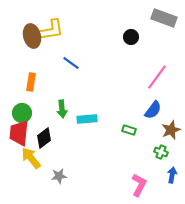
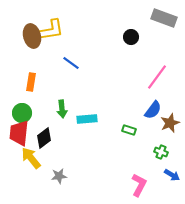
brown star: moved 1 px left, 7 px up
blue arrow: rotated 112 degrees clockwise
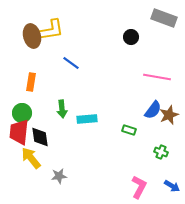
pink line: rotated 64 degrees clockwise
brown star: moved 1 px left, 8 px up
red trapezoid: moved 1 px up
black diamond: moved 4 px left, 1 px up; rotated 60 degrees counterclockwise
blue arrow: moved 11 px down
pink L-shape: moved 2 px down
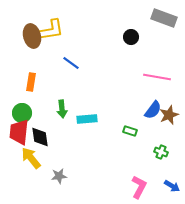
green rectangle: moved 1 px right, 1 px down
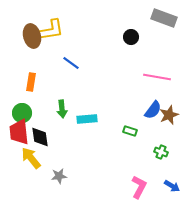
red trapezoid: rotated 12 degrees counterclockwise
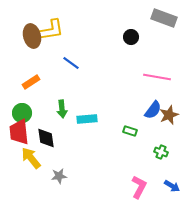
orange rectangle: rotated 48 degrees clockwise
black diamond: moved 6 px right, 1 px down
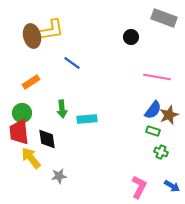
blue line: moved 1 px right
green rectangle: moved 23 px right
black diamond: moved 1 px right, 1 px down
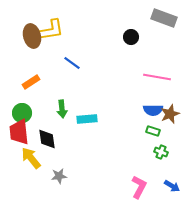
blue semicircle: rotated 54 degrees clockwise
brown star: moved 1 px right, 1 px up
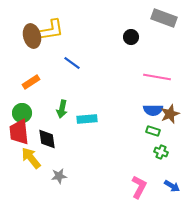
green arrow: rotated 18 degrees clockwise
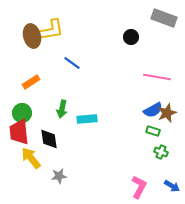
blue semicircle: rotated 30 degrees counterclockwise
brown star: moved 3 px left, 1 px up
black diamond: moved 2 px right
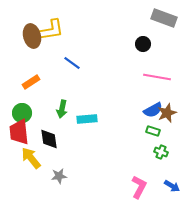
black circle: moved 12 px right, 7 px down
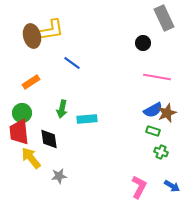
gray rectangle: rotated 45 degrees clockwise
black circle: moved 1 px up
